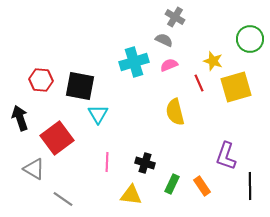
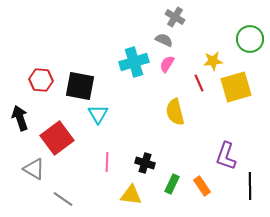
yellow star: rotated 24 degrees counterclockwise
pink semicircle: moved 2 px left, 1 px up; rotated 36 degrees counterclockwise
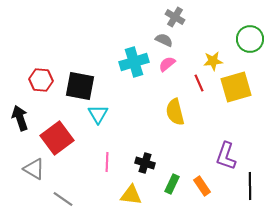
pink semicircle: rotated 18 degrees clockwise
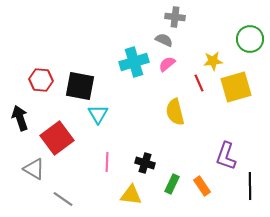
gray cross: rotated 24 degrees counterclockwise
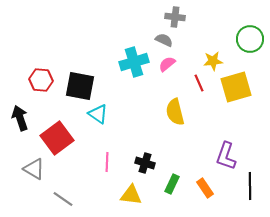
cyan triangle: rotated 25 degrees counterclockwise
orange rectangle: moved 3 px right, 2 px down
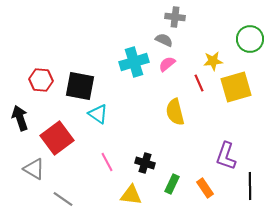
pink line: rotated 30 degrees counterclockwise
